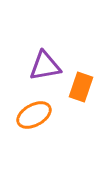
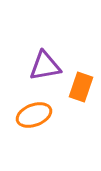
orange ellipse: rotated 8 degrees clockwise
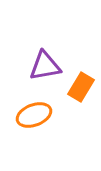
orange rectangle: rotated 12 degrees clockwise
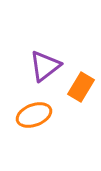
purple triangle: rotated 28 degrees counterclockwise
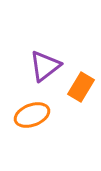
orange ellipse: moved 2 px left
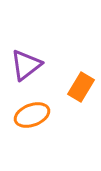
purple triangle: moved 19 px left, 1 px up
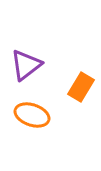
orange ellipse: rotated 40 degrees clockwise
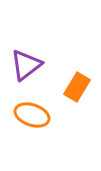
orange rectangle: moved 4 px left
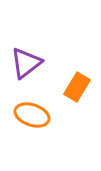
purple triangle: moved 2 px up
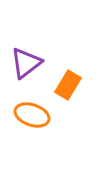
orange rectangle: moved 9 px left, 2 px up
